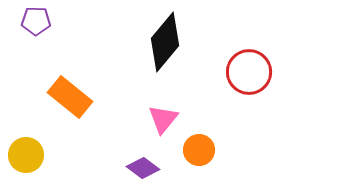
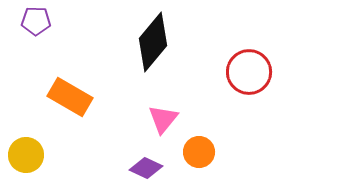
black diamond: moved 12 px left
orange rectangle: rotated 9 degrees counterclockwise
orange circle: moved 2 px down
purple diamond: moved 3 px right; rotated 12 degrees counterclockwise
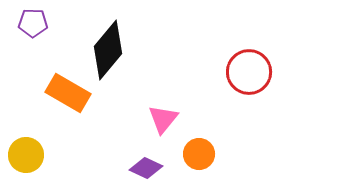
purple pentagon: moved 3 px left, 2 px down
black diamond: moved 45 px left, 8 px down
orange rectangle: moved 2 px left, 4 px up
orange circle: moved 2 px down
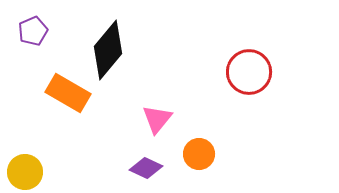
purple pentagon: moved 8 px down; rotated 24 degrees counterclockwise
pink triangle: moved 6 px left
yellow circle: moved 1 px left, 17 px down
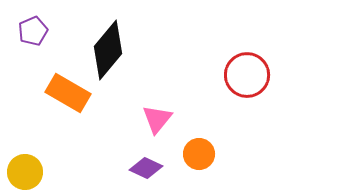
red circle: moved 2 px left, 3 px down
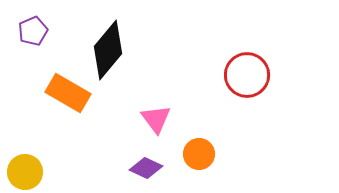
pink triangle: moved 1 px left; rotated 16 degrees counterclockwise
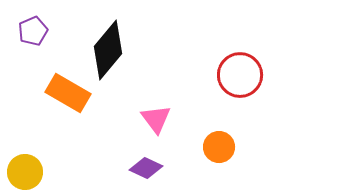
red circle: moved 7 px left
orange circle: moved 20 px right, 7 px up
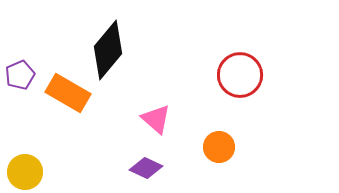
purple pentagon: moved 13 px left, 44 px down
pink triangle: rotated 12 degrees counterclockwise
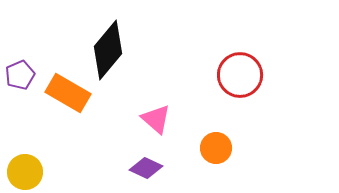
orange circle: moved 3 px left, 1 px down
